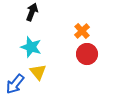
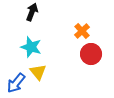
red circle: moved 4 px right
blue arrow: moved 1 px right, 1 px up
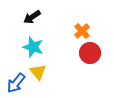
black arrow: moved 5 px down; rotated 144 degrees counterclockwise
cyan star: moved 2 px right
red circle: moved 1 px left, 1 px up
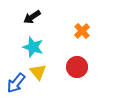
red circle: moved 13 px left, 14 px down
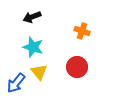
black arrow: rotated 12 degrees clockwise
orange cross: rotated 28 degrees counterclockwise
yellow triangle: moved 1 px right
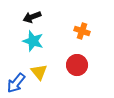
cyan star: moved 6 px up
red circle: moved 2 px up
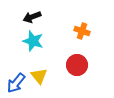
yellow triangle: moved 4 px down
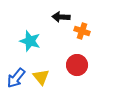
black arrow: moved 29 px right; rotated 24 degrees clockwise
cyan star: moved 3 px left
yellow triangle: moved 2 px right, 1 px down
blue arrow: moved 5 px up
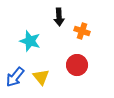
black arrow: moved 2 px left; rotated 96 degrees counterclockwise
blue arrow: moved 1 px left, 1 px up
